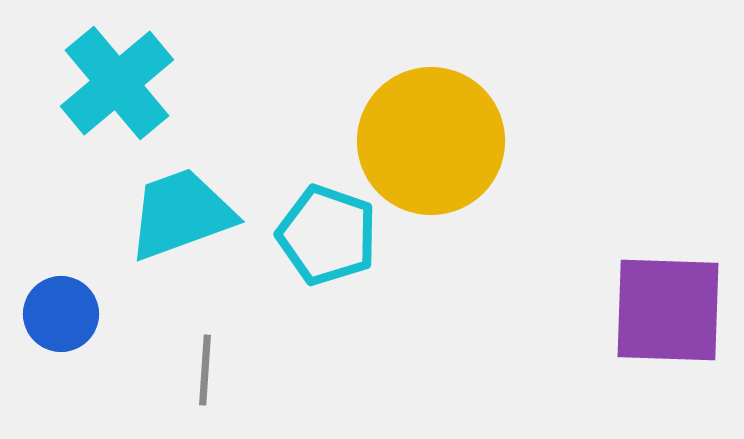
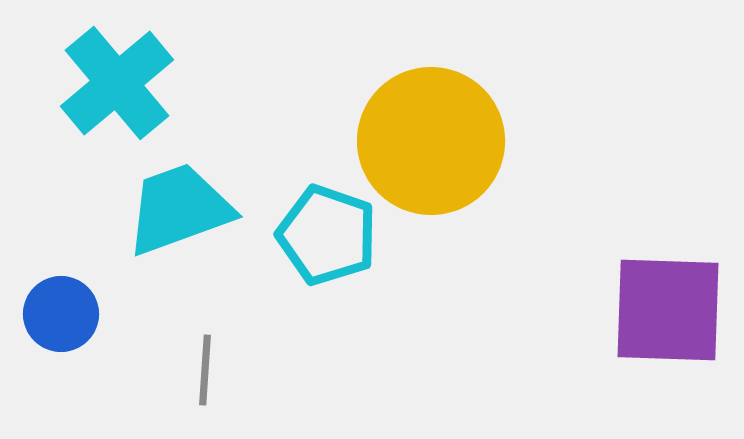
cyan trapezoid: moved 2 px left, 5 px up
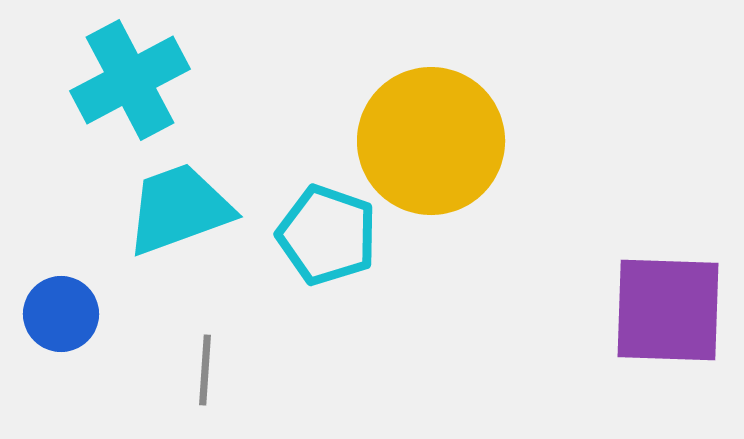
cyan cross: moved 13 px right, 3 px up; rotated 12 degrees clockwise
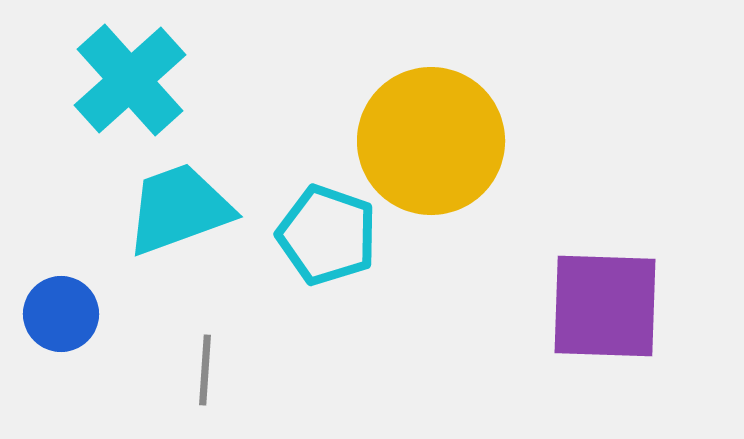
cyan cross: rotated 14 degrees counterclockwise
purple square: moved 63 px left, 4 px up
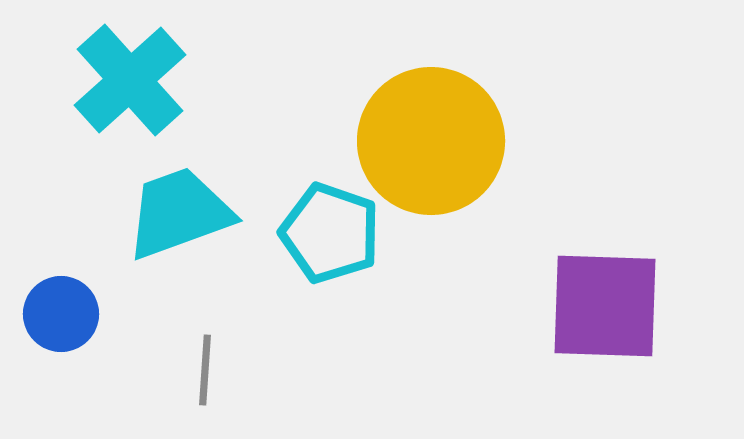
cyan trapezoid: moved 4 px down
cyan pentagon: moved 3 px right, 2 px up
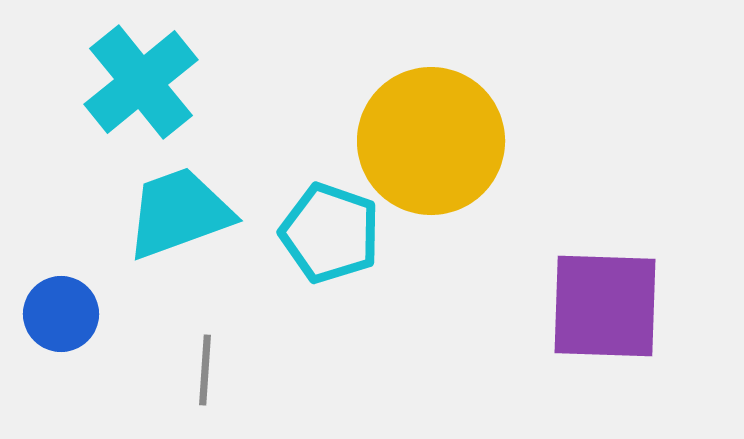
cyan cross: moved 11 px right, 2 px down; rotated 3 degrees clockwise
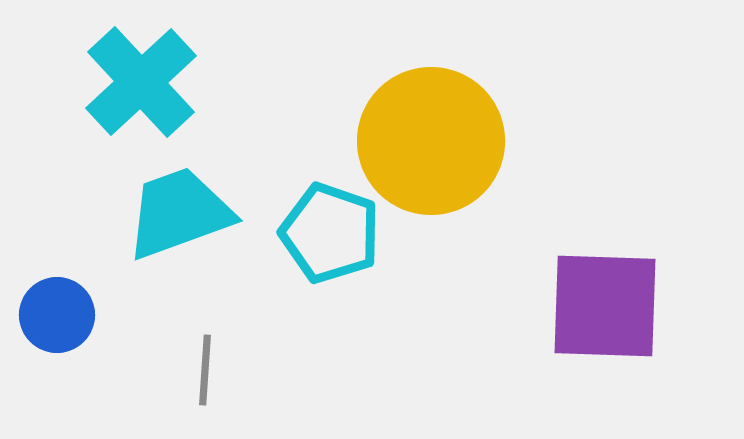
cyan cross: rotated 4 degrees counterclockwise
blue circle: moved 4 px left, 1 px down
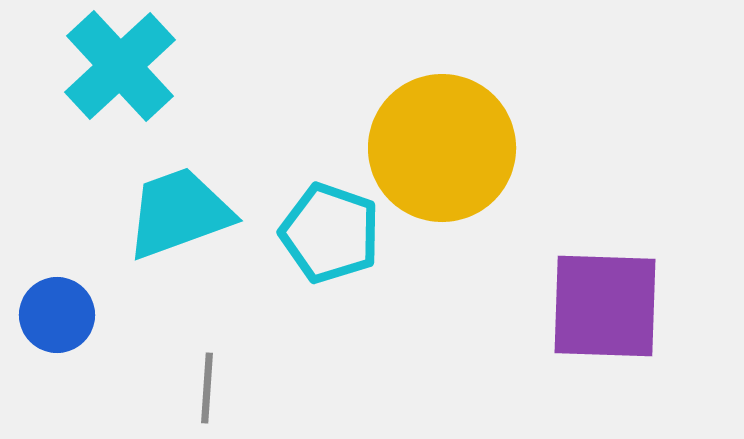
cyan cross: moved 21 px left, 16 px up
yellow circle: moved 11 px right, 7 px down
gray line: moved 2 px right, 18 px down
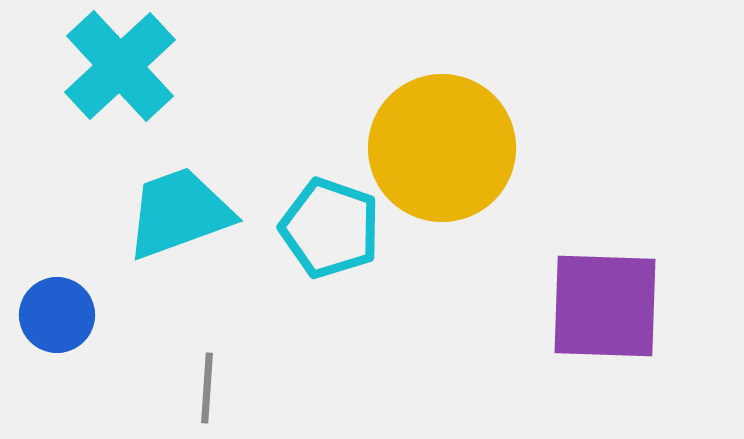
cyan pentagon: moved 5 px up
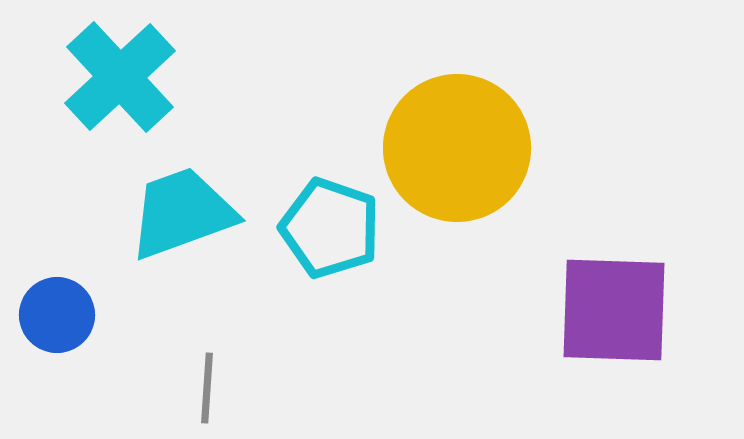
cyan cross: moved 11 px down
yellow circle: moved 15 px right
cyan trapezoid: moved 3 px right
purple square: moved 9 px right, 4 px down
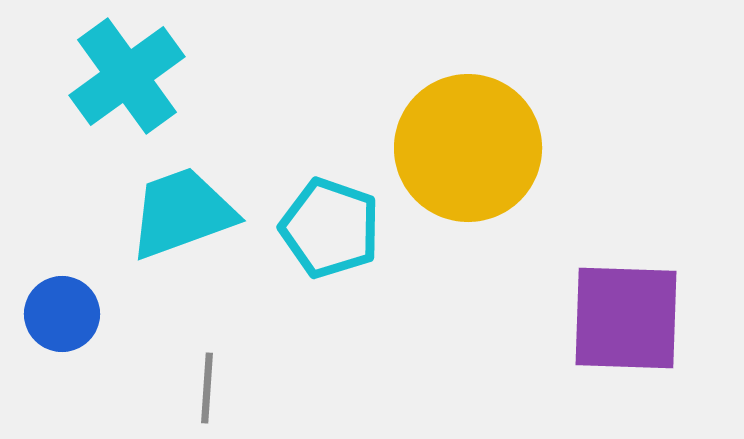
cyan cross: moved 7 px right, 1 px up; rotated 7 degrees clockwise
yellow circle: moved 11 px right
purple square: moved 12 px right, 8 px down
blue circle: moved 5 px right, 1 px up
